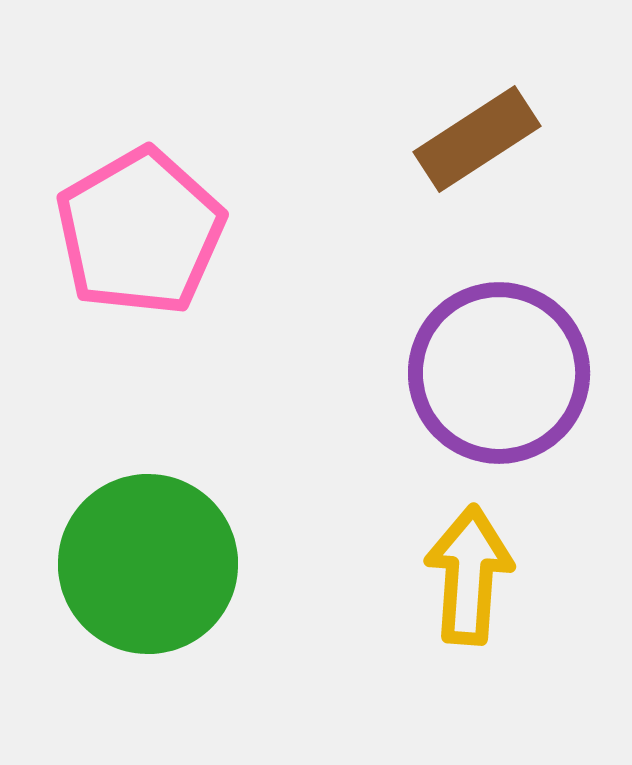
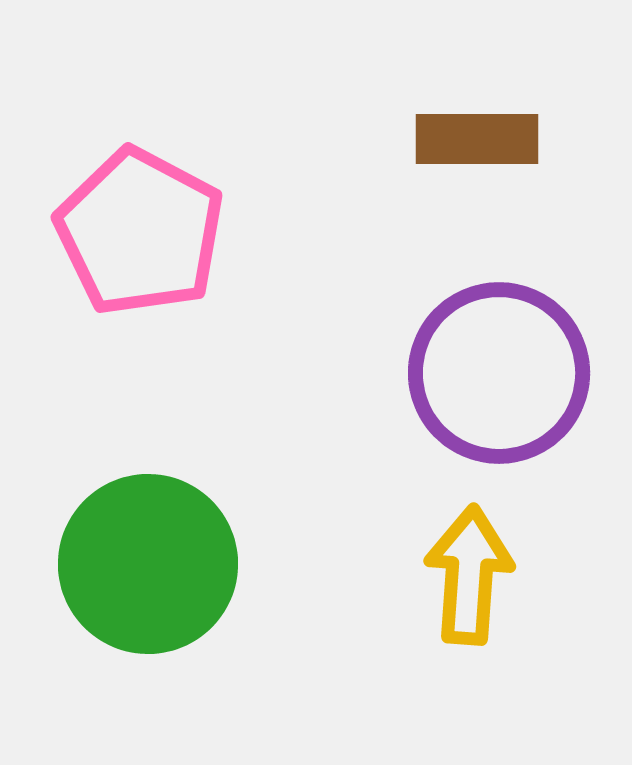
brown rectangle: rotated 33 degrees clockwise
pink pentagon: rotated 14 degrees counterclockwise
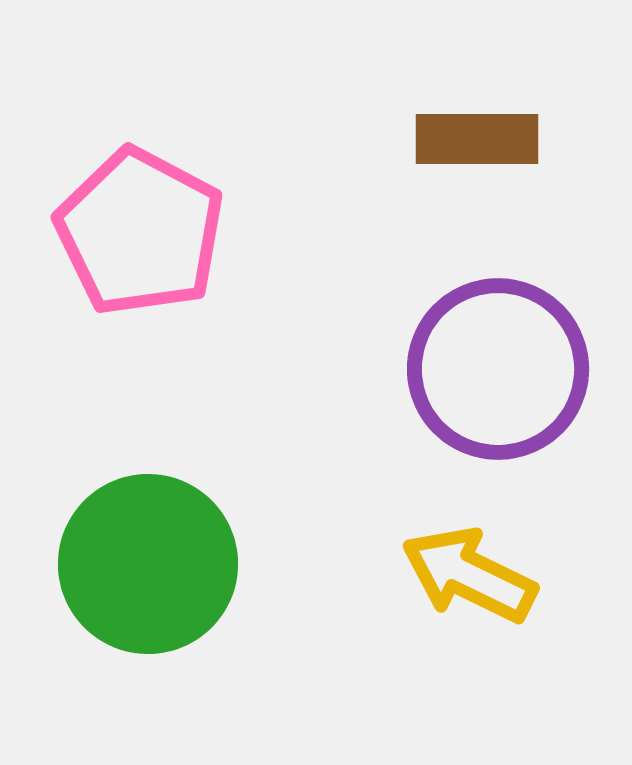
purple circle: moved 1 px left, 4 px up
yellow arrow: rotated 68 degrees counterclockwise
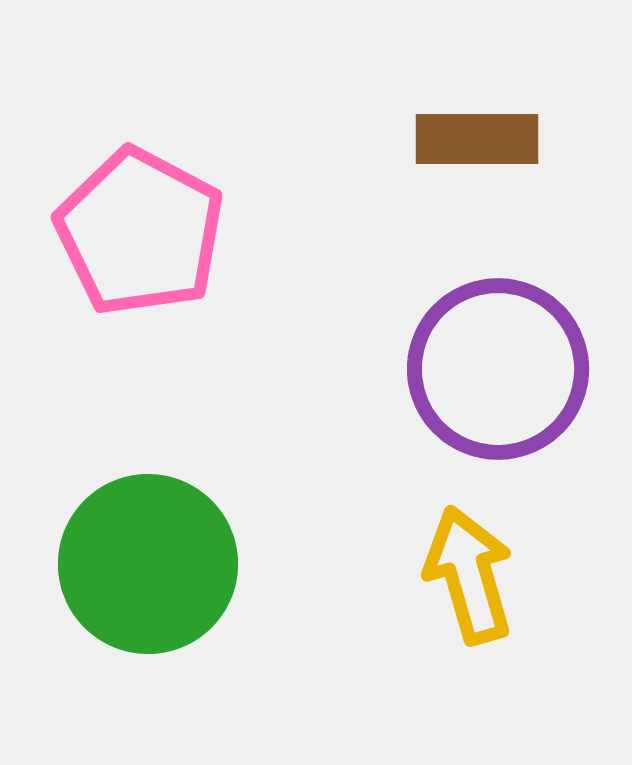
yellow arrow: rotated 48 degrees clockwise
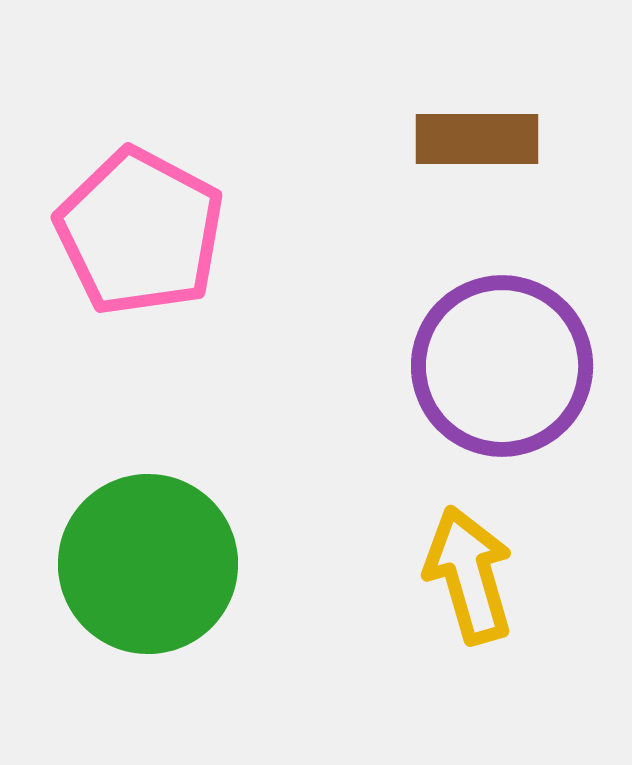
purple circle: moved 4 px right, 3 px up
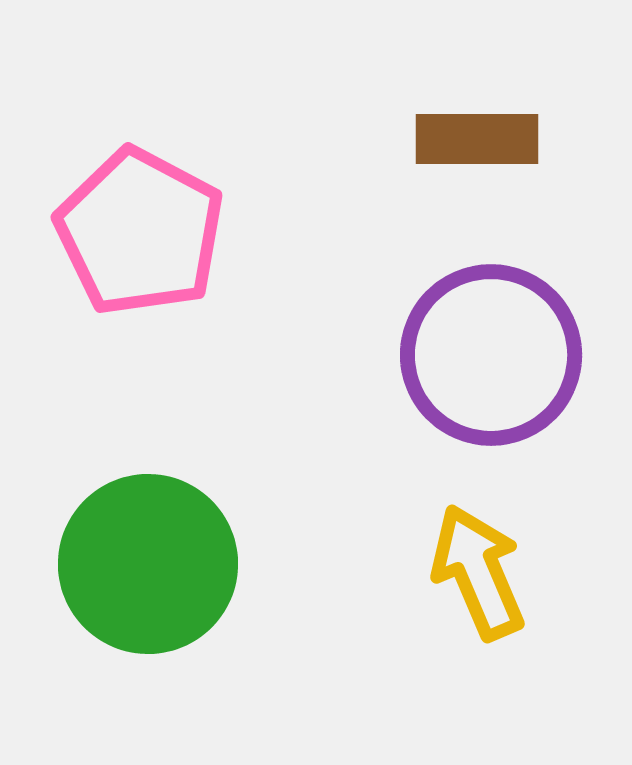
purple circle: moved 11 px left, 11 px up
yellow arrow: moved 9 px right, 3 px up; rotated 7 degrees counterclockwise
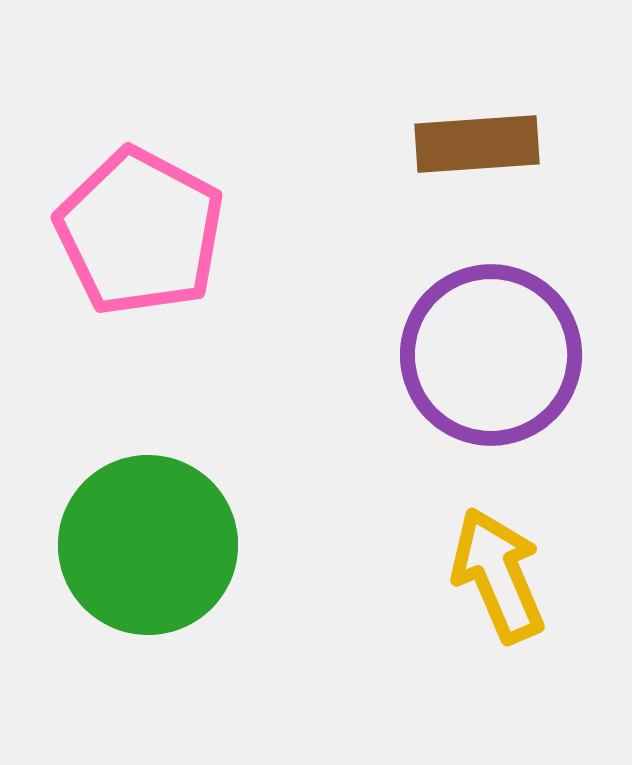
brown rectangle: moved 5 px down; rotated 4 degrees counterclockwise
green circle: moved 19 px up
yellow arrow: moved 20 px right, 3 px down
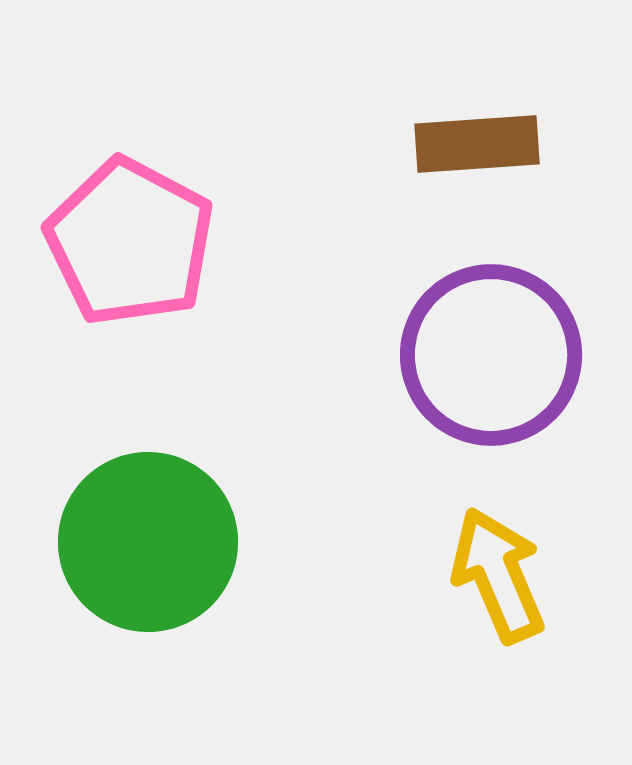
pink pentagon: moved 10 px left, 10 px down
green circle: moved 3 px up
